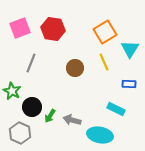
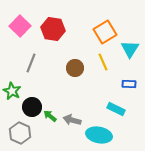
pink square: moved 2 px up; rotated 25 degrees counterclockwise
yellow line: moved 1 px left
green arrow: rotated 96 degrees clockwise
cyan ellipse: moved 1 px left
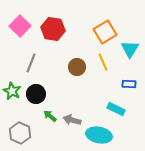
brown circle: moved 2 px right, 1 px up
black circle: moved 4 px right, 13 px up
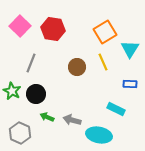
blue rectangle: moved 1 px right
green arrow: moved 3 px left, 1 px down; rotated 16 degrees counterclockwise
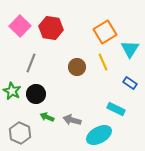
red hexagon: moved 2 px left, 1 px up
blue rectangle: moved 1 px up; rotated 32 degrees clockwise
cyan ellipse: rotated 40 degrees counterclockwise
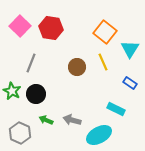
orange square: rotated 20 degrees counterclockwise
green arrow: moved 1 px left, 3 px down
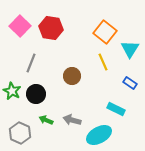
brown circle: moved 5 px left, 9 px down
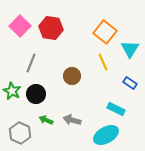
cyan ellipse: moved 7 px right
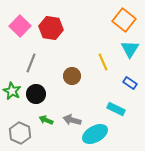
orange square: moved 19 px right, 12 px up
cyan ellipse: moved 11 px left, 1 px up
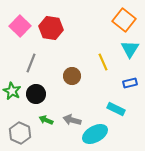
blue rectangle: rotated 48 degrees counterclockwise
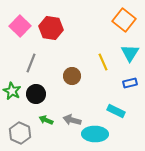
cyan triangle: moved 4 px down
cyan rectangle: moved 2 px down
cyan ellipse: rotated 30 degrees clockwise
